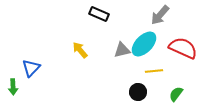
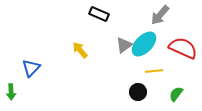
gray triangle: moved 2 px right, 5 px up; rotated 24 degrees counterclockwise
green arrow: moved 2 px left, 5 px down
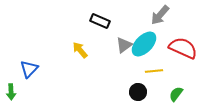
black rectangle: moved 1 px right, 7 px down
blue triangle: moved 2 px left, 1 px down
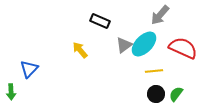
black circle: moved 18 px right, 2 px down
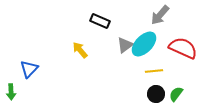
gray triangle: moved 1 px right
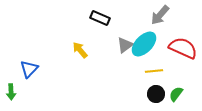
black rectangle: moved 3 px up
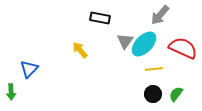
black rectangle: rotated 12 degrees counterclockwise
gray triangle: moved 4 px up; rotated 18 degrees counterclockwise
yellow line: moved 2 px up
black circle: moved 3 px left
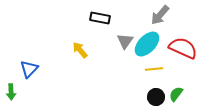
cyan ellipse: moved 3 px right
black circle: moved 3 px right, 3 px down
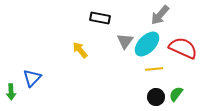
blue triangle: moved 3 px right, 9 px down
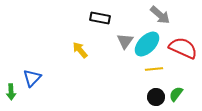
gray arrow: rotated 90 degrees counterclockwise
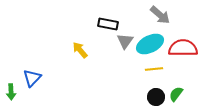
black rectangle: moved 8 px right, 6 px down
cyan ellipse: moved 3 px right; rotated 20 degrees clockwise
red semicircle: rotated 24 degrees counterclockwise
